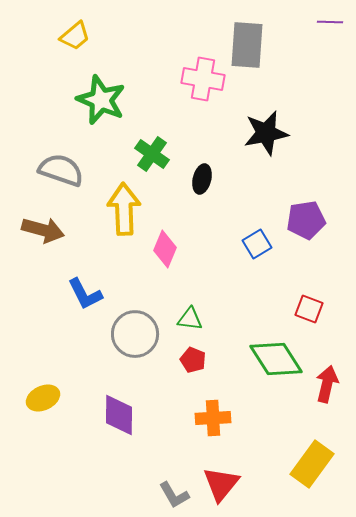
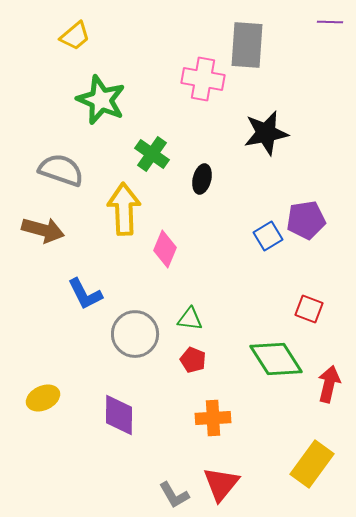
blue square: moved 11 px right, 8 px up
red arrow: moved 2 px right
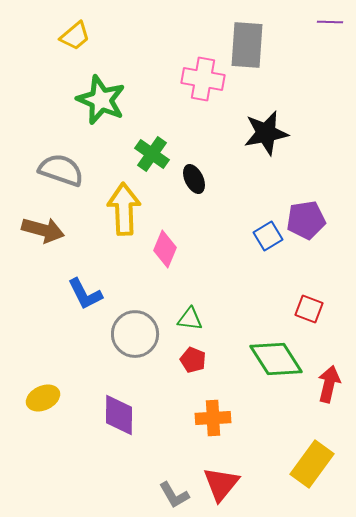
black ellipse: moved 8 px left; rotated 40 degrees counterclockwise
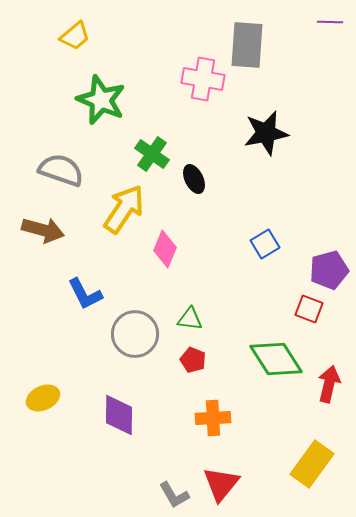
yellow arrow: rotated 36 degrees clockwise
purple pentagon: moved 23 px right, 50 px down; rotated 6 degrees counterclockwise
blue square: moved 3 px left, 8 px down
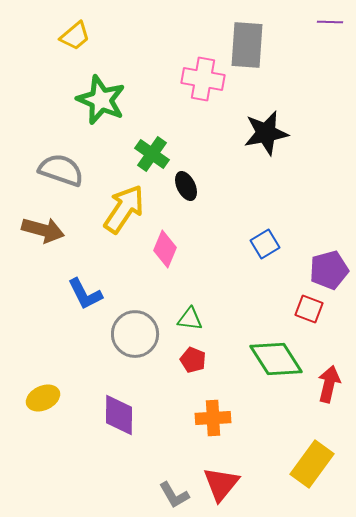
black ellipse: moved 8 px left, 7 px down
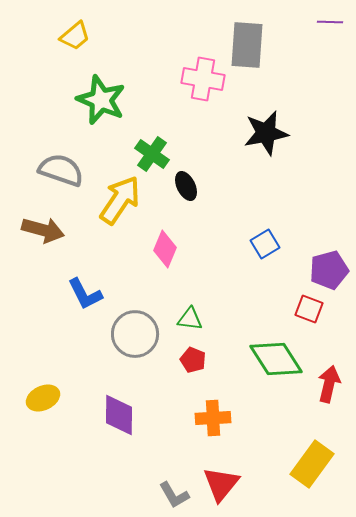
yellow arrow: moved 4 px left, 9 px up
